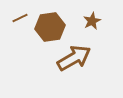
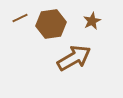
brown hexagon: moved 1 px right, 3 px up
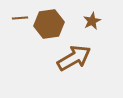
brown line: rotated 21 degrees clockwise
brown hexagon: moved 2 px left
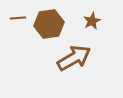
brown line: moved 2 px left
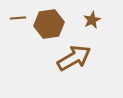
brown star: moved 1 px up
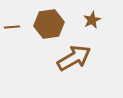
brown line: moved 6 px left, 9 px down
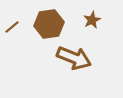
brown line: rotated 35 degrees counterclockwise
brown arrow: rotated 52 degrees clockwise
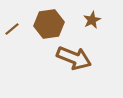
brown line: moved 2 px down
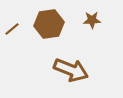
brown star: rotated 24 degrees clockwise
brown arrow: moved 3 px left, 12 px down
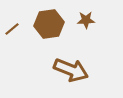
brown star: moved 6 px left
